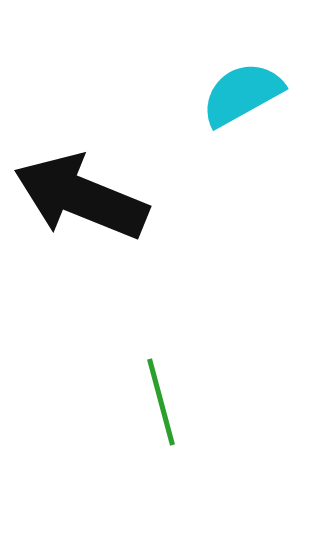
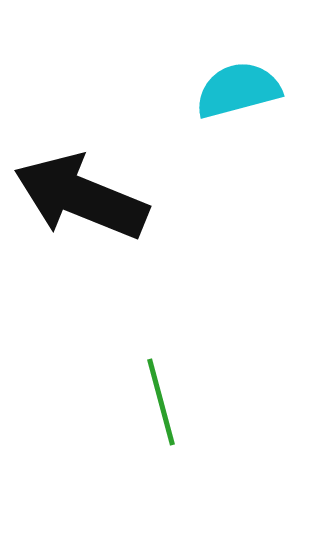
cyan semicircle: moved 4 px left, 4 px up; rotated 14 degrees clockwise
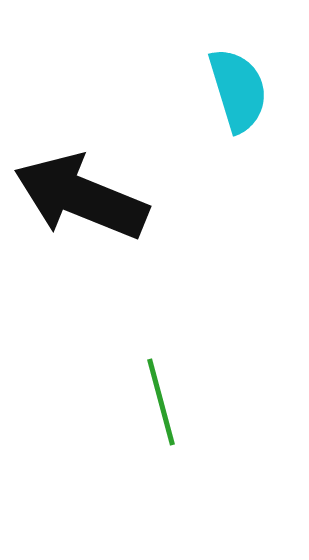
cyan semicircle: rotated 88 degrees clockwise
